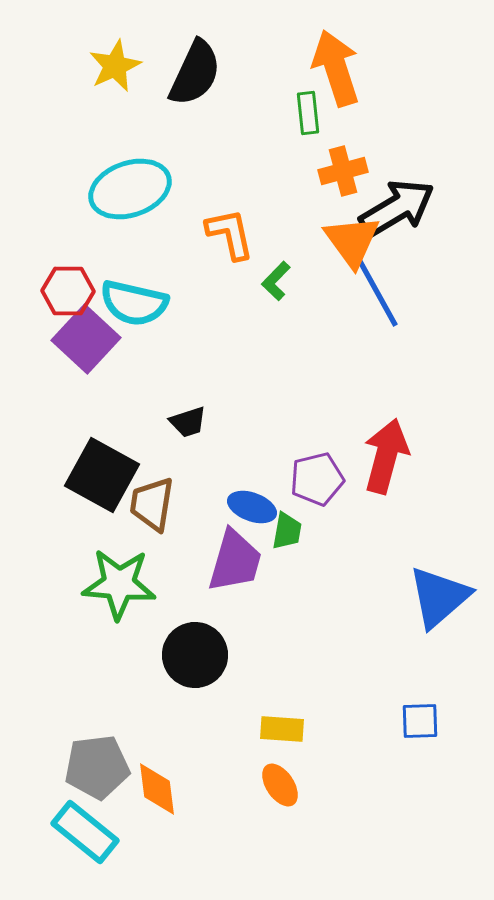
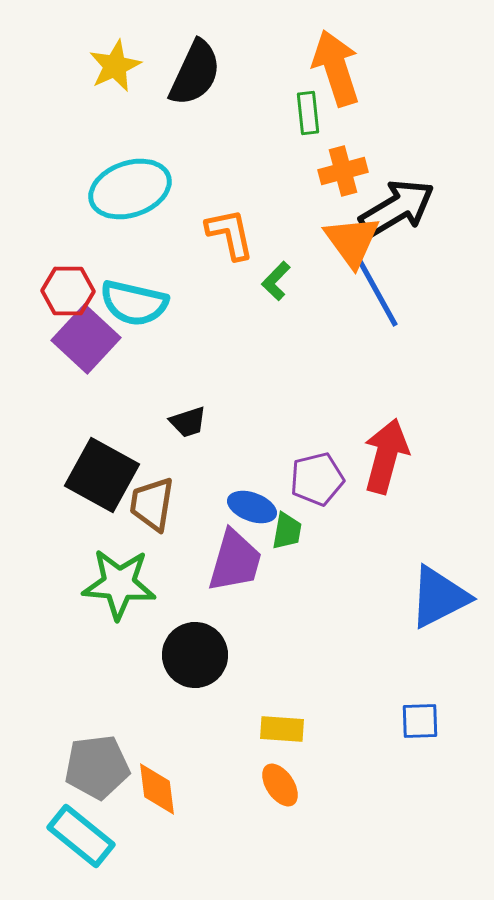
blue triangle: rotated 14 degrees clockwise
cyan rectangle: moved 4 px left, 4 px down
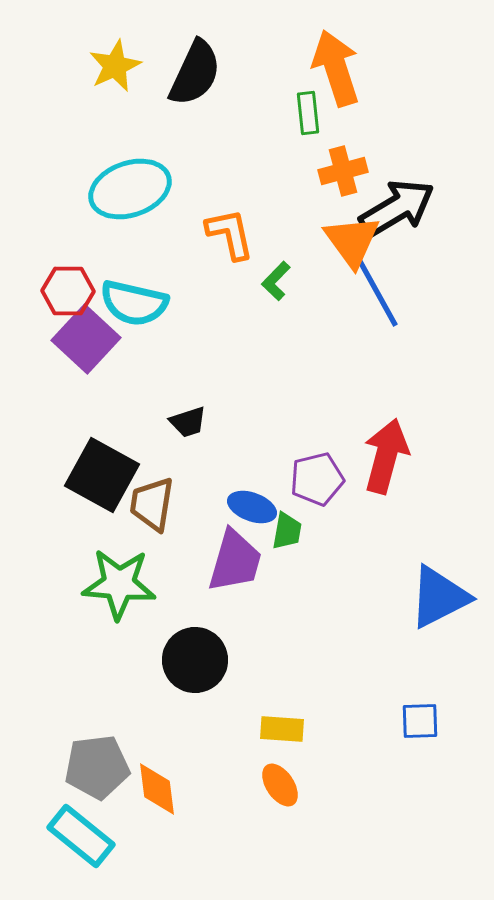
black circle: moved 5 px down
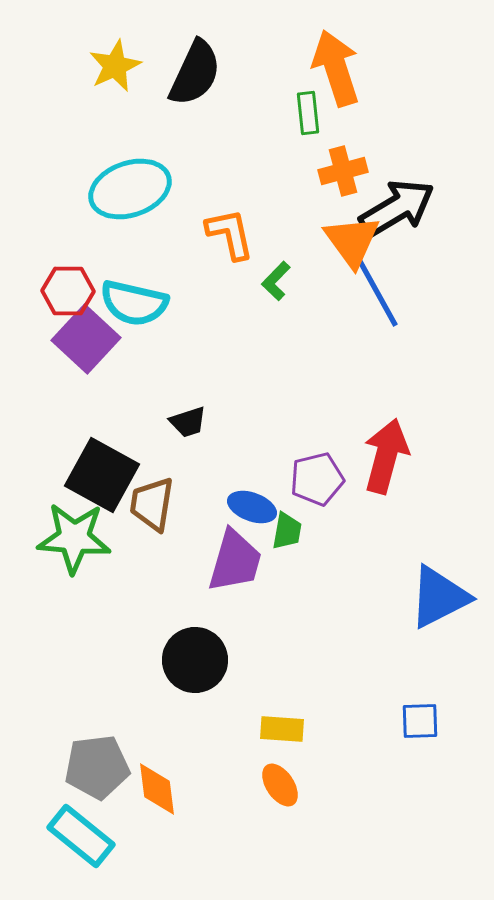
green star: moved 45 px left, 46 px up
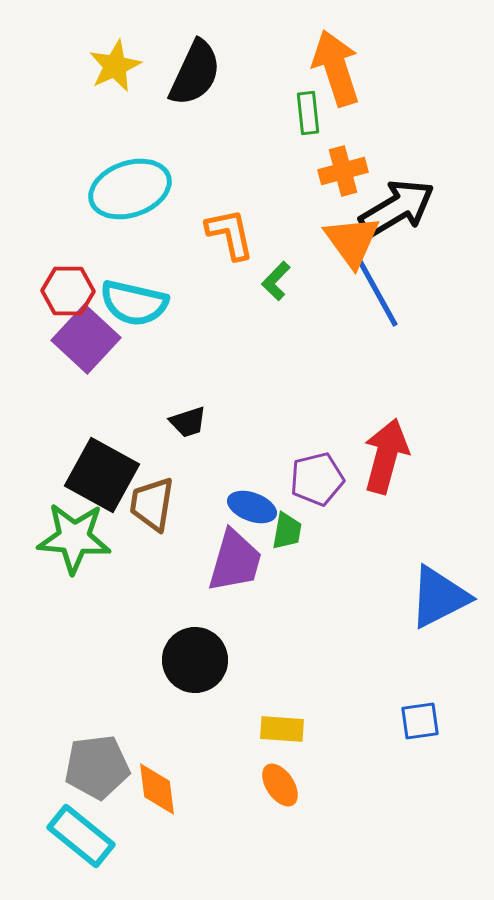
blue square: rotated 6 degrees counterclockwise
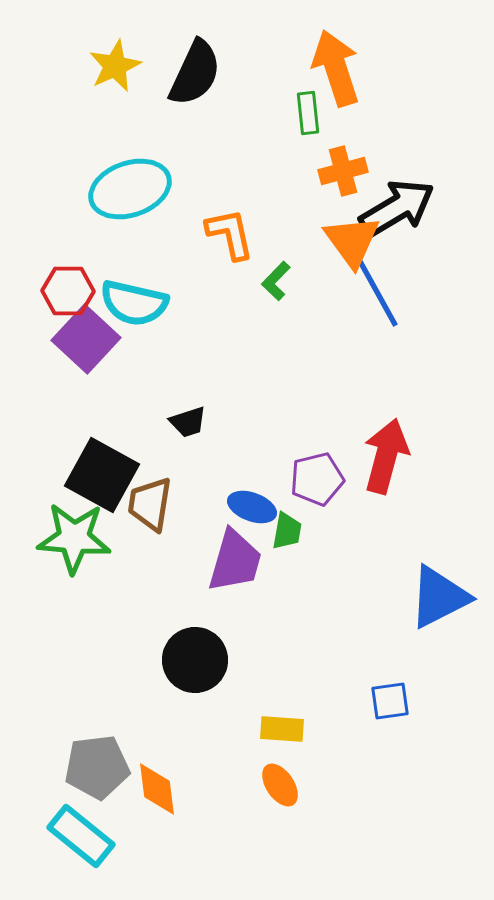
brown trapezoid: moved 2 px left
blue square: moved 30 px left, 20 px up
